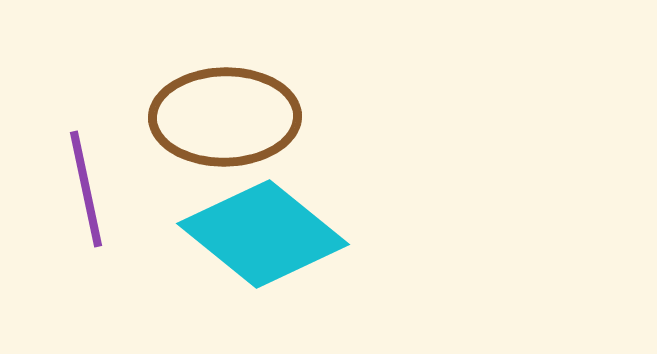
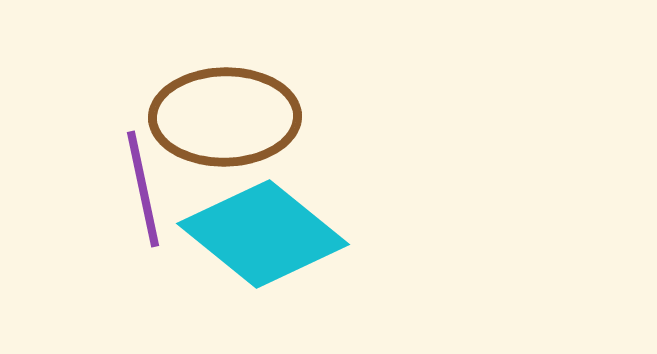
purple line: moved 57 px right
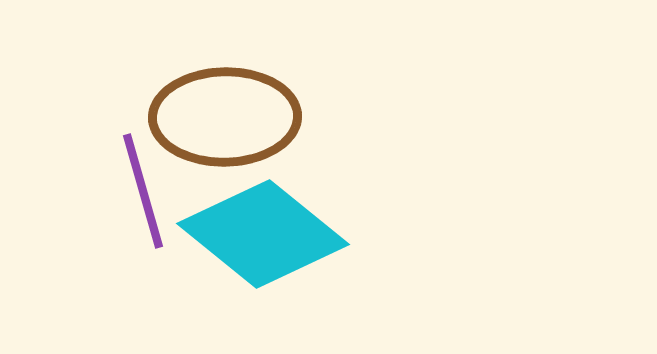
purple line: moved 2 px down; rotated 4 degrees counterclockwise
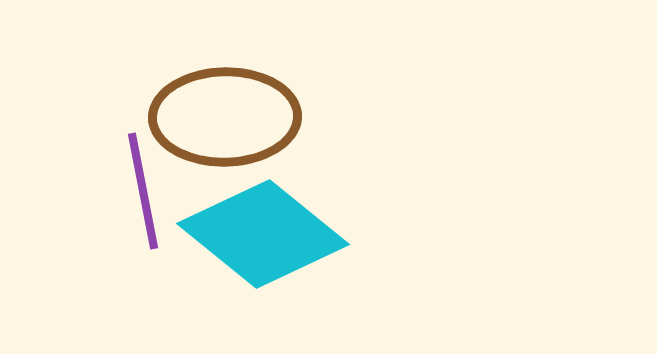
purple line: rotated 5 degrees clockwise
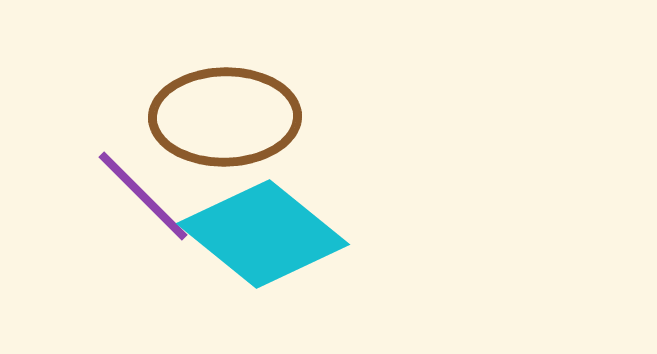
purple line: moved 5 px down; rotated 34 degrees counterclockwise
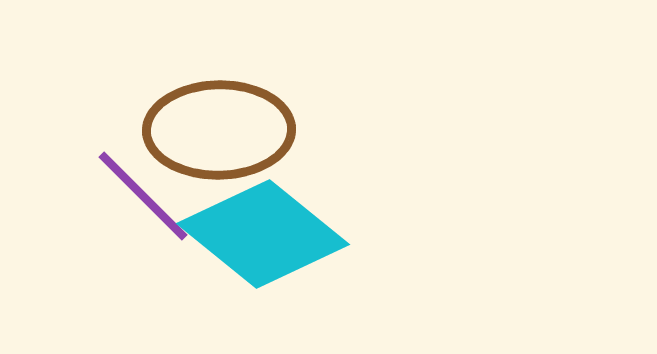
brown ellipse: moved 6 px left, 13 px down
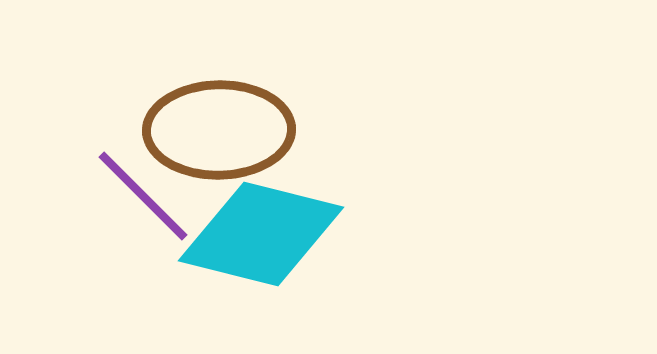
cyan diamond: moved 2 px left; rotated 25 degrees counterclockwise
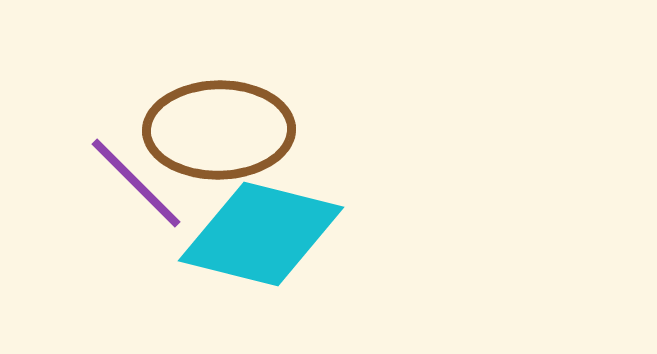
purple line: moved 7 px left, 13 px up
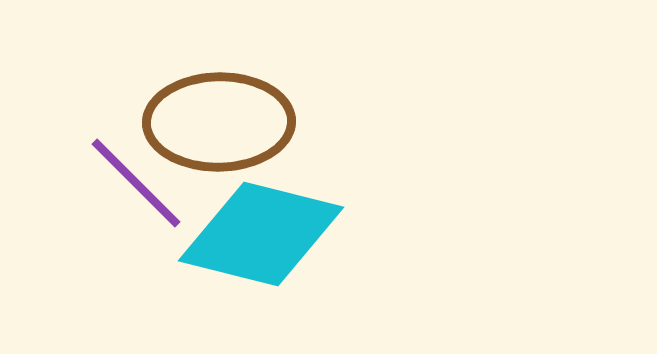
brown ellipse: moved 8 px up
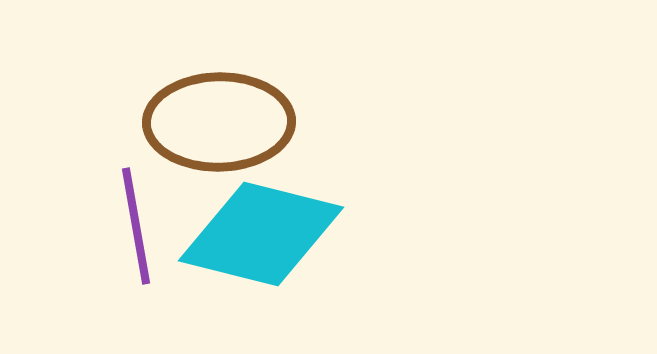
purple line: moved 43 px down; rotated 35 degrees clockwise
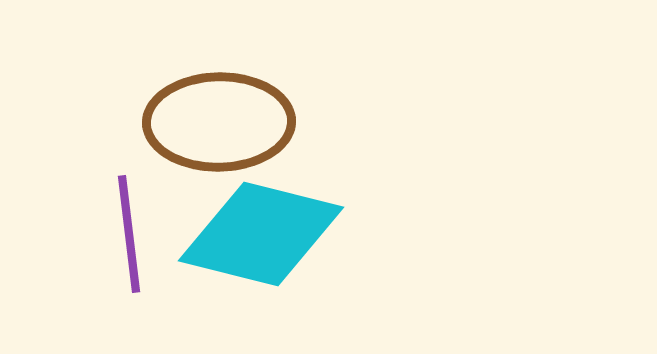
purple line: moved 7 px left, 8 px down; rotated 3 degrees clockwise
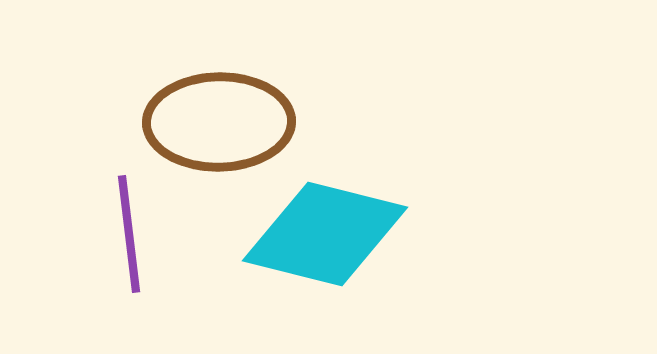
cyan diamond: moved 64 px right
